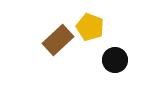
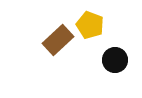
yellow pentagon: moved 2 px up
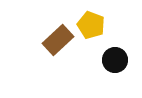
yellow pentagon: moved 1 px right
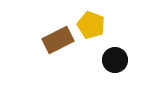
brown rectangle: rotated 16 degrees clockwise
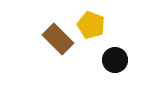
brown rectangle: moved 1 px up; rotated 72 degrees clockwise
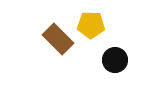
yellow pentagon: rotated 20 degrees counterclockwise
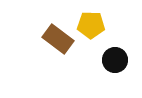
brown rectangle: rotated 8 degrees counterclockwise
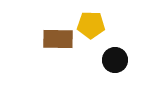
brown rectangle: rotated 36 degrees counterclockwise
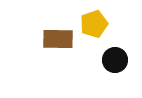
yellow pentagon: moved 3 px right, 1 px up; rotated 20 degrees counterclockwise
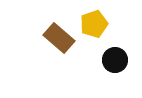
brown rectangle: moved 1 px right, 1 px up; rotated 40 degrees clockwise
